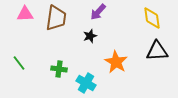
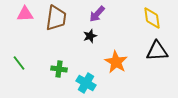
purple arrow: moved 1 px left, 2 px down
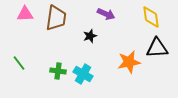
purple arrow: moved 9 px right; rotated 108 degrees counterclockwise
yellow diamond: moved 1 px left, 1 px up
black triangle: moved 3 px up
orange star: moved 13 px right; rotated 30 degrees clockwise
green cross: moved 1 px left, 2 px down
cyan cross: moved 3 px left, 9 px up
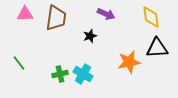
green cross: moved 2 px right, 3 px down; rotated 21 degrees counterclockwise
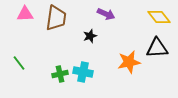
yellow diamond: moved 8 px right; rotated 30 degrees counterclockwise
cyan cross: moved 2 px up; rotated 18 degrees counterclockwise
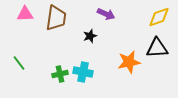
yellow diamond: rotated 70 degrees counterclockwise
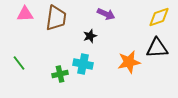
cyan cross: moved 8 px up
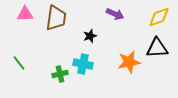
purple arrow: moved 9 px right
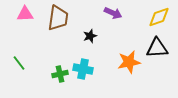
purple arrow: moved 2 px left, 1 px up
brown trapezoid: moved 2 px right
cyan cross: moved 5 px down
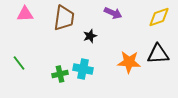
brown trapezoid: moved 6 px right
black triangle: moved 1 px right, 6 px down
orange star: rotated 15 degrees clockwise
